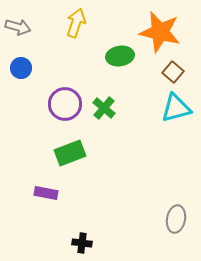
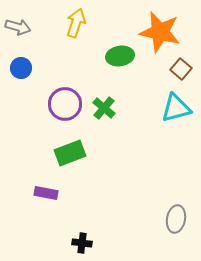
brown square: moved 8 px right, 3 px up
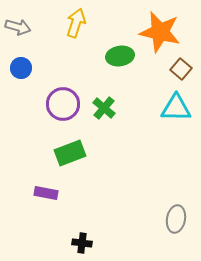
purple circle: moved 2 px left
cyan triangle: rotated 16 degrees clockwise
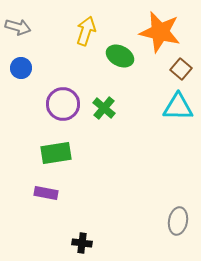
yellow arrow: moved 10 px right, 8 px down
green ellipse: rotated 36 degrees clockwise
cyan triangle: moved 2 px right, 1 px up
green rectangle: moved 14 px left; rotated 12 degrees clockwise
gray ellipse: moved 2 px right, 2 px down
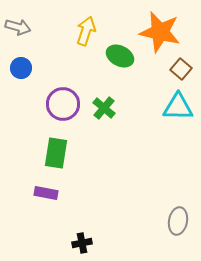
green rectangle: rotated 72 degrees counterclockwise
black cross: rotated 18 degrees counterclockwise
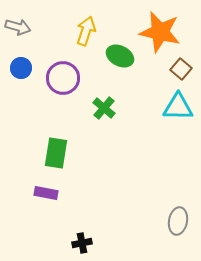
purple circle: moved 26 px up
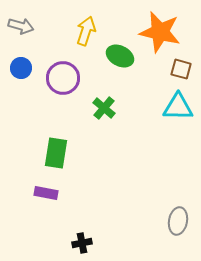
gray arrow: moved 3 px right, 1 px up
brown square: rotated 25 degrees counterclockwise
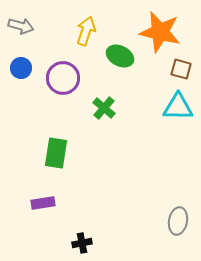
purple rectangle: moved 3 px left, 10 px down; rotated 20 degrees counterclockwise
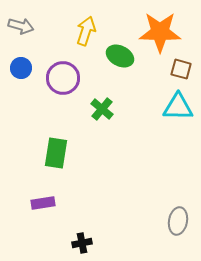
orange star: rotated 12 degrees counterclockwise
green cross: moved 2 px left, 1 px down
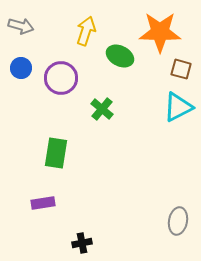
purple circle: moved 2 px left
cyan triangle: rotated 28 degrees counterclockwise
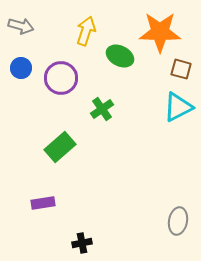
green cross: rotated 15 degrees clockwise
green rectangle: moved 4 px right, 6 px up; rotated 40 degrees clockwise
